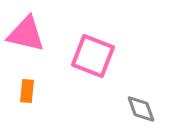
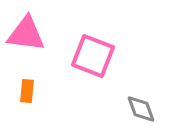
pink triangle: rotated 6 degrees counterclockwise
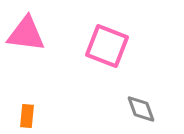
pink square: moved 14 px right, 10 px up
orange rectangle: moved 25 px down
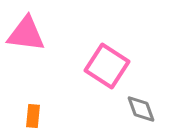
pink square: moved 20 px down; rotated 12 degrees clockwise
orange rectangle: moved 6 px right
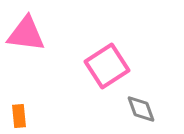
pink square: rotated 24 degrees clockwise
orange rectangle: moved 14 px left; rotated 10 degrees counterclockwise
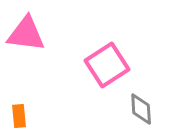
pink square: moved 1 px up
gray diamond: rotated 16 degrees clockwise
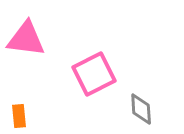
pink triangle: moved 5 px down
pink square: moved 13 px left, 9 px down; rotated 6 degrees clockwise
